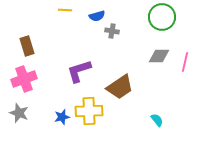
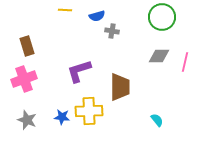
brown trapezoid: rotated 56 degrees counterclockwise
gray star: moved 8 px right, 7 px down
blue star: rotated 21 degrees clockwise
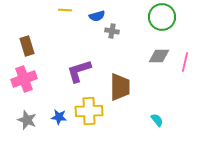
blue star: moved 3 px left
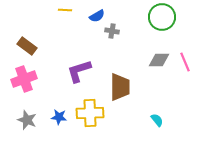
blue semicircle: rotated 14 degrees counterclockwise
brown rectangle: rotated 36 degrees counterclockwise
gray diamond: moved 4 px down
pink line: rotated 36 degrees counterclockwise
yellow cross: moved 1 px right, 2 px down
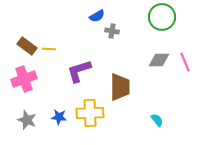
yellow line: moved 16 px left, 39 px down
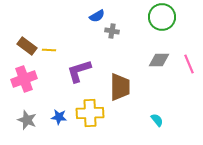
yellow line: moved 1 px down
pink line: moved 4 px right, 2 px down
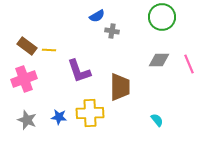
purple L-shape: rotated 92 degrees counterclockwise
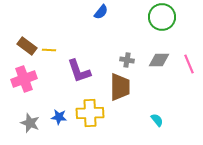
blue semicircle: moved 4 px right, 4 px up; rotated 21 degrees counterclockwise
gray cross: moved 15 px right, 29 px down
gray star: moved 3 px right, 3 px down
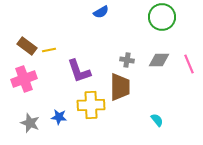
blue semicircle: rotated 21 degrees clockwise
yellow line: rotated 16 degrees counterclockwise
yellow cross: moved 1 px right, 8 px up
